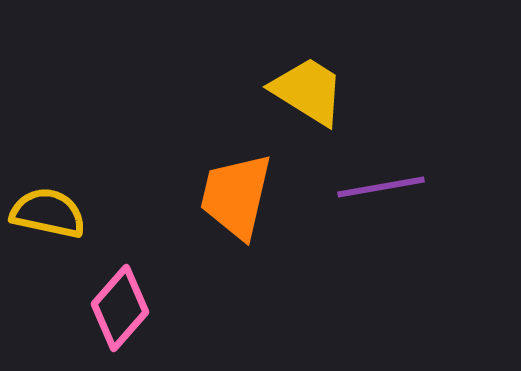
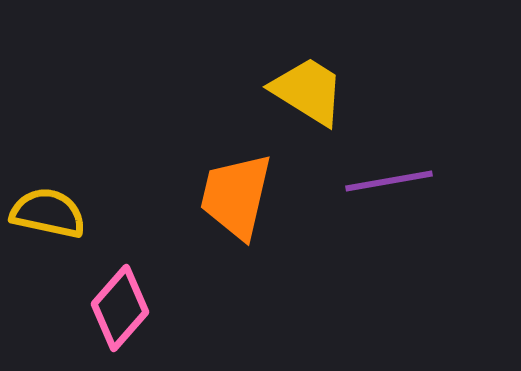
purple line: moved 8 px right, 6 px up
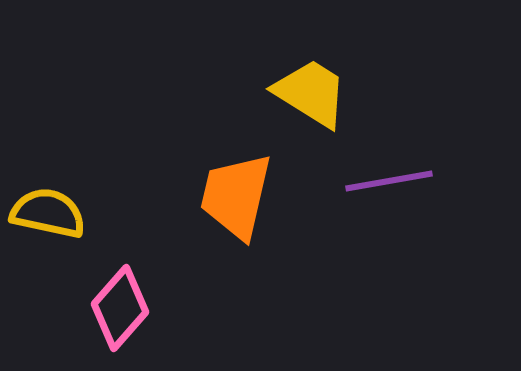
yellow trapezoid: moved 3 px right, 2 px down
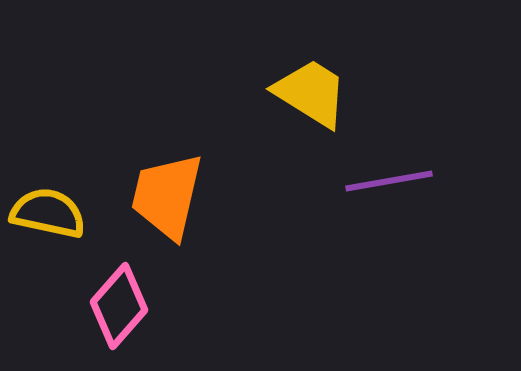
orange trapezoid: moved 69 px left
pink diamond: moved 1 px left, 2 px up
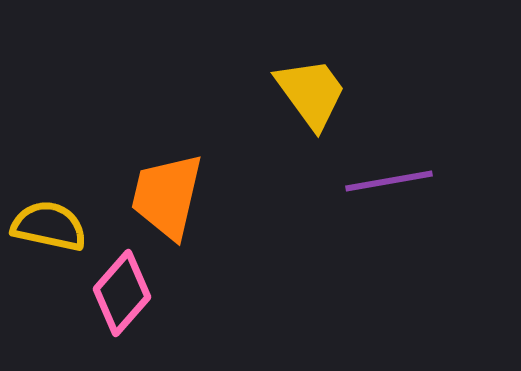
yellow trapezoid: rotated 22 degrees clockwise
yellow semicircle: moved 1 px right, 13 px down
pink diamond: moved 3 px right, 13 px up
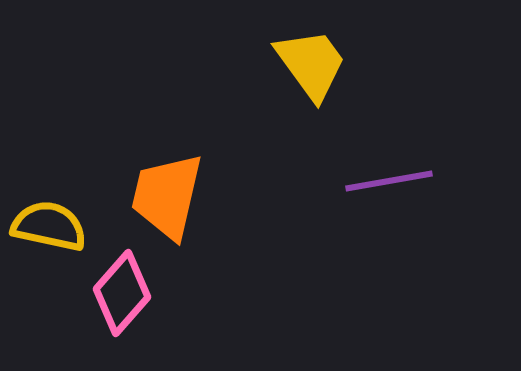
yellow trapezoid: moved 29 px up
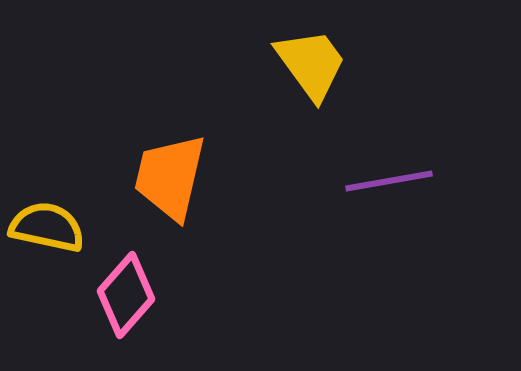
orange trapezoid: moved 3 px right, 19 px up
yellow semicircle: moved 2 px left, 1 px down
pink diamond: moved 4 px right, 2 px down
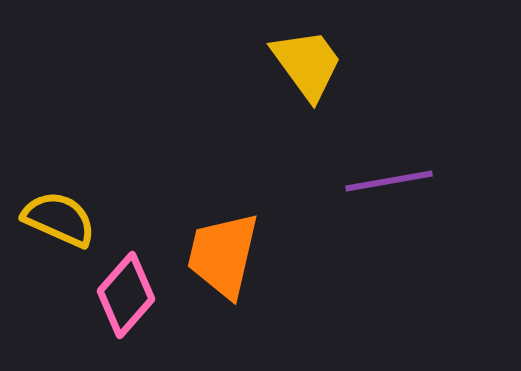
yellow trapezoid: moved 4 px left
orange trapezoid: moved 53 px right, 78 px down
yellow semicircle: moved 12 px right, 8 px up; rotated 12 degrees clockwise
